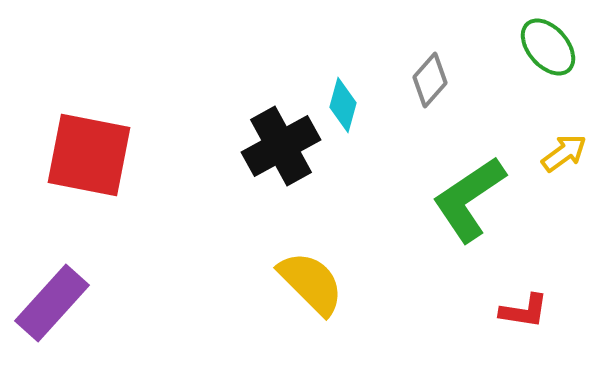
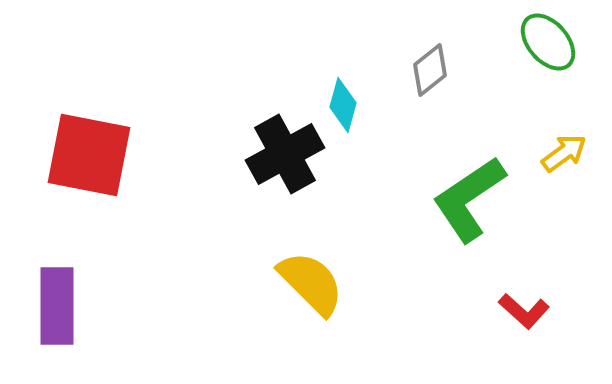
green ellipse: moved 5 px up
gray diamond: moved 10 px up; rotated 10 degrees clockwise
black cross: moved 4 px right, 8 px down
purple rectangle: moved 5 px right, 3 px down; rotated 42 degrees counterclockwise
red L-shape: rotated 33 degrees clockwise
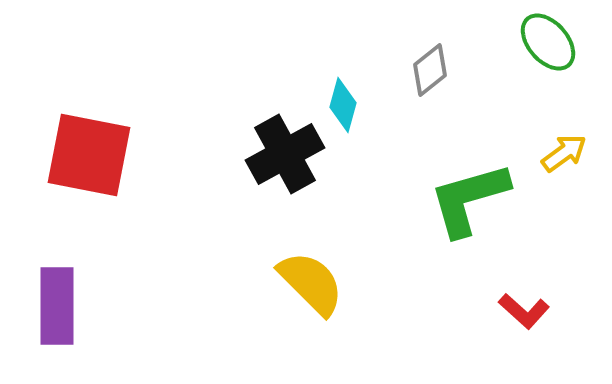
green L-shape: rotated 18 degrees clockwise
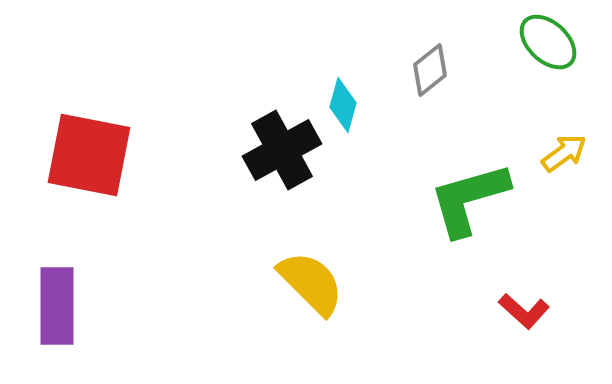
green ellipse: rotated 6 degrees counterclockwise
black cross: moved 3 px left, 4 px up
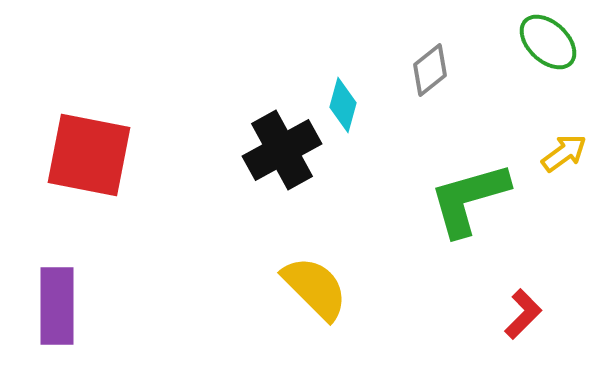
yellow semicircle: moved 4 px right, 5 px down
red L-shape: moved 1 px left, 3 px down; rotated 87 degrees counterclockwise
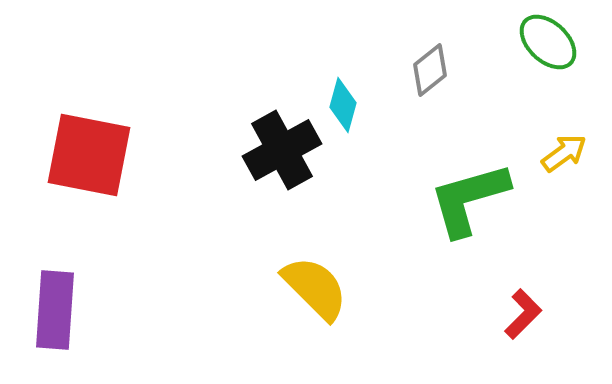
purple rectangle: moved 2 px left, 4 px down; rotated 4 degrees clockwise
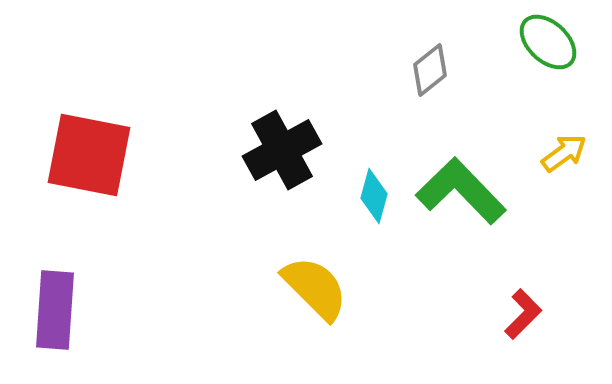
cyan diamond: moved 31 px right, 91 px down
green L-shape: moved 8 px left, 8 px up; rotated 62 degrees clockwise
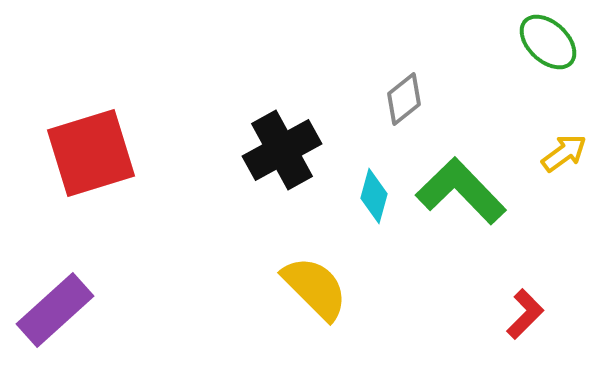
gray diamond: moved 26 px left, 29 px down
red square: moved 2 px right, 2 px up; rotated 28 degrees counterclockwise
purple rectangle: rotated 44 degrees clockwise
red L-shape: moved 2 px right
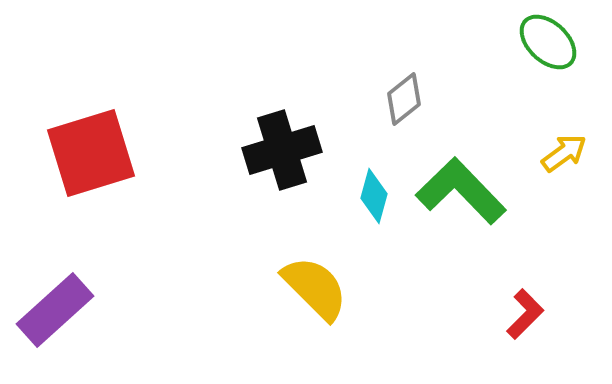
black cross: rotated 12 degrees clockwise
